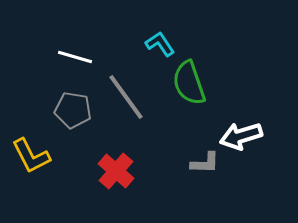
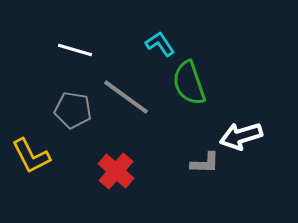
white line: moved 7 px up
gray line: rotated 18 degrees counterclockwise
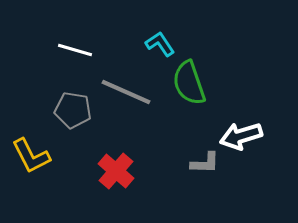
gray line: moved 5 px up; rotated 12 degrees counterclockwise
